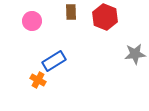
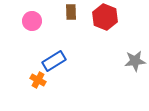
gray star: moved 7 px down
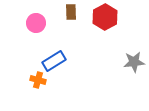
red hexagon: rotated 10 degrees clockwise
pink circle: moved 4 px right, 2 px down
gray star: moved 1 px left, 1 px down
orange cross: rotated 14 degrees counterclockwise
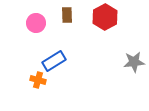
brown rectangle: moved 4 px left, 3 px down
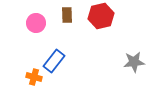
red hexagon: moved 4 px left, 1 px up; rotated 15 degrees clockwise
blue rectangle: rotated 20 degrees counterclockwise
orange cross: moved 4 px left, 3 px up
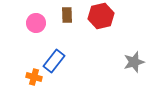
gray star: rotated 10 degrees counterclockwise
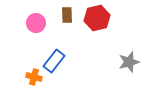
red hexagon: moved 4 px left, 2 px down
gray star: moved 5 px left
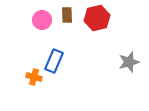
pink circle: moved 6 px right, 3 px up
blue rectangle: rotated 15 degrees counterclockwise
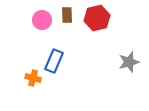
orange cross: moved 1 px left, 1 px down
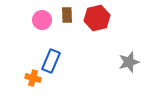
blue rectangle: moved 3 px left
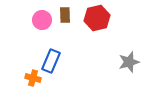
brown rectangle: moved 2 px left
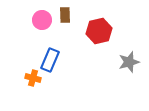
red hexagon: moved 2 px right, 13 px down
blue rectangle: moved 1 px left, 1 px up
